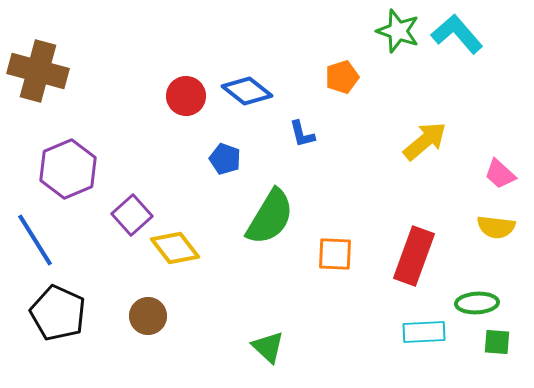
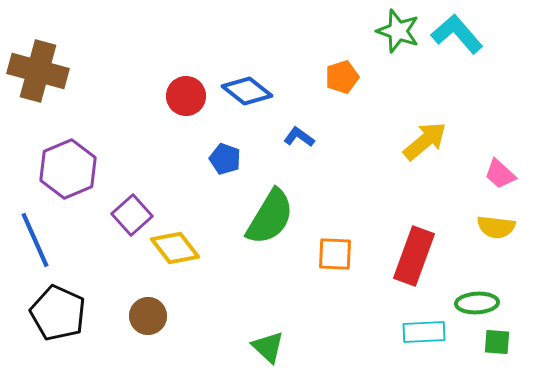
blue L-shape: moved 3 px left, 3 px down; rotated 140 degrees clockwise
blue line: rotated 8 degrees clockwise
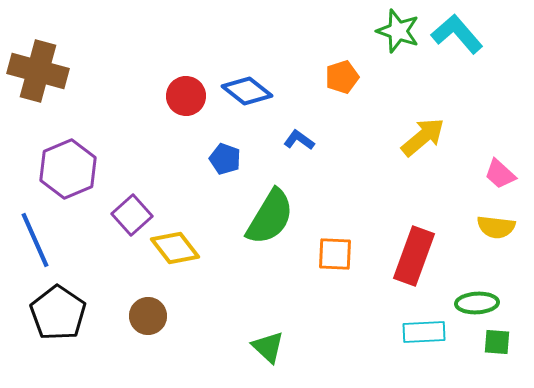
blue L-shape: moved 3 px down
yellow arrow: moved 2 px left, 4 px up
black pentagon: rotated 10 degrees clockwise
